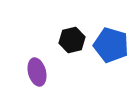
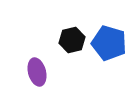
blue pentagon: moved 2 px left, 2 px up
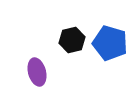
blue pentagon: moved 1 px right
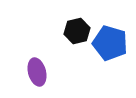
black hexagon: moved 5 px right, 9 px up
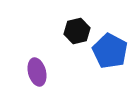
blue pentagon: moved 8 px down; rotated 12 degrees clockwise
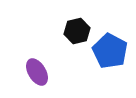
purple ellipse: rotated 16 degrees counterclockwise
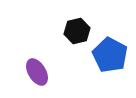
blue pentagon: moved 4 px down
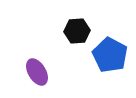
black hexagon: rotated 10 degrees clockwise
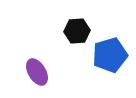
blue pentagon: rotated 28 degrees clockwise
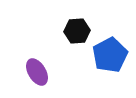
blue pentagon: rotated 12 degrees counterclockwise
